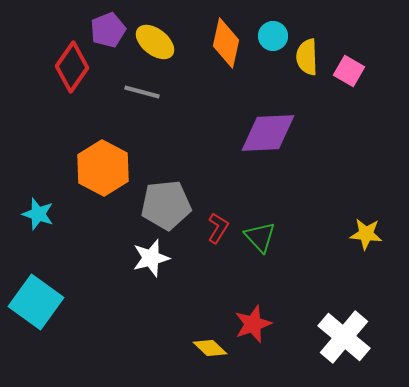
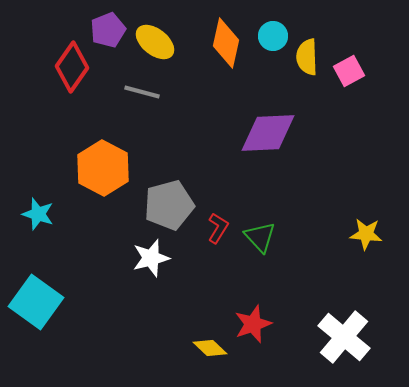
pink square: rotated 32 degrees clockwise
gray pentagon: moved 3 px right; rotated 9 degrees counterclockwise
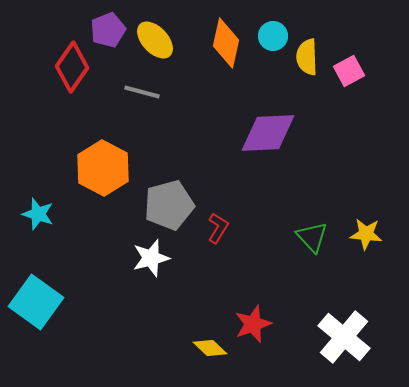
yellow ellipse: moved 2 px up; rotated 9 degrees clockwise
green triangle: moved 52 px right
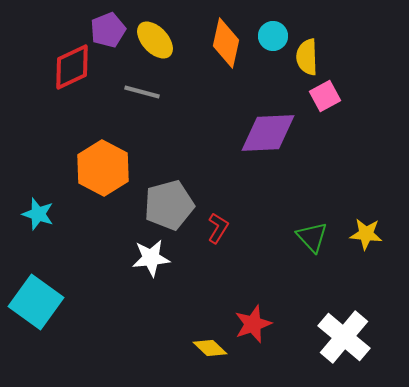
red diamond: rotated 30 degrees clockwise
pink square: moved 24 px left, 25 px down
white star: rotated 9 degrees clockwise
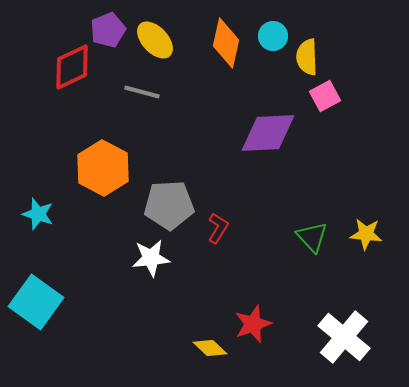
gray pentagon: rotated 12 degrees clockwise
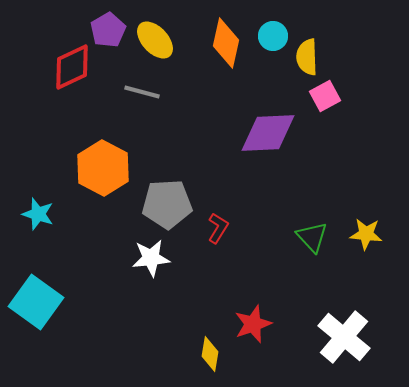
purple pentagon: rotated 8 degrees counterclockwise
gray pentagon: moved 2 px left, 1 px up
yellow diamond: moved 6 px down; rotated 56 degrees clockwise
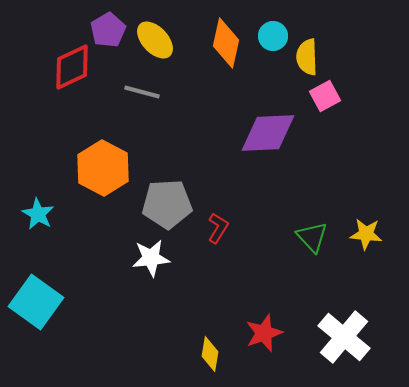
cyan star: rotated 12 degrees clockwise
red star: moved 11 px right, 9 px down
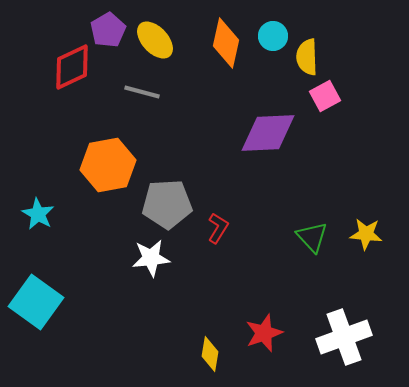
orange hexagon: moved 5 px right, 3 px up; rotated 22 degrees clockwise
white cross: rotated 30 degrees clockwise
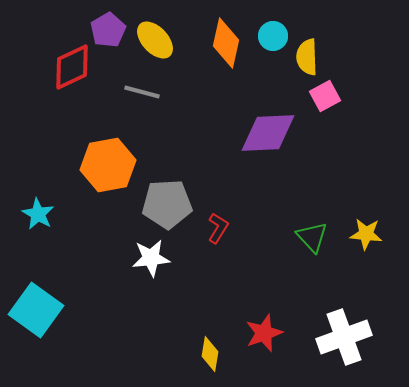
cyan square: moved 8 px down
